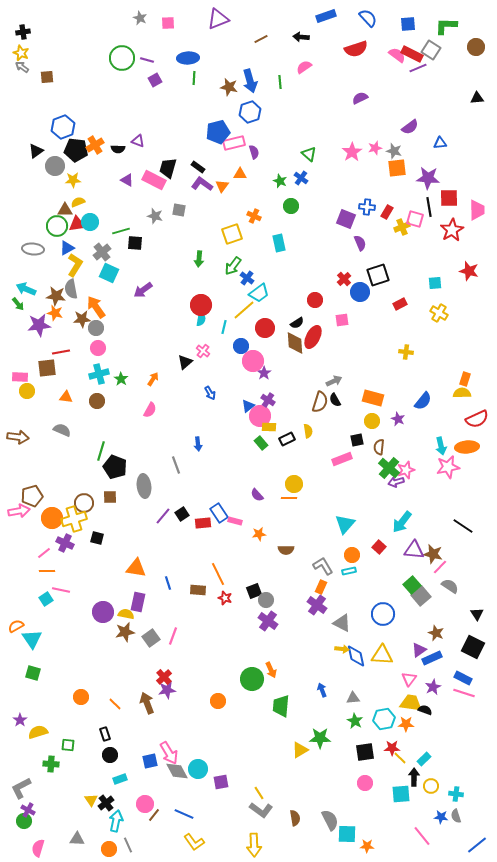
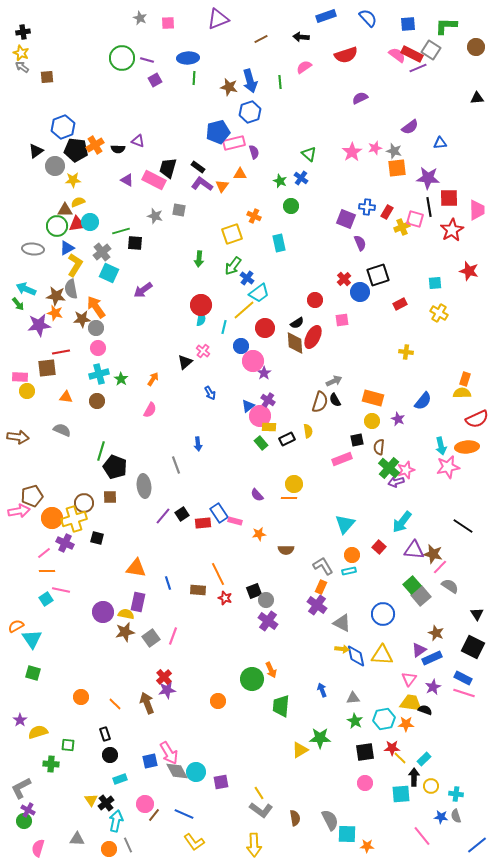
red semicircle at (356, 49): moved 10 px left, 6 px down
cyan circle at (198, 769): moved 2 px left, 3 px down
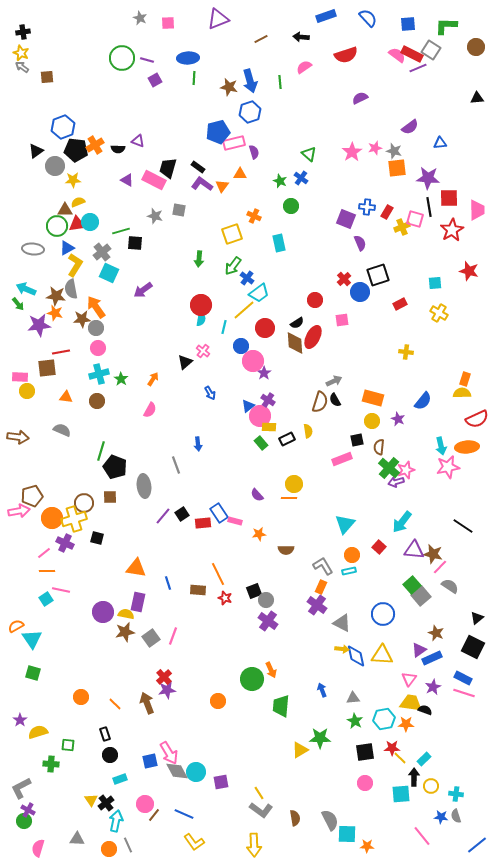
black triangle at (477, 614): moved 4 px down; rotated 24 degrees clockwise
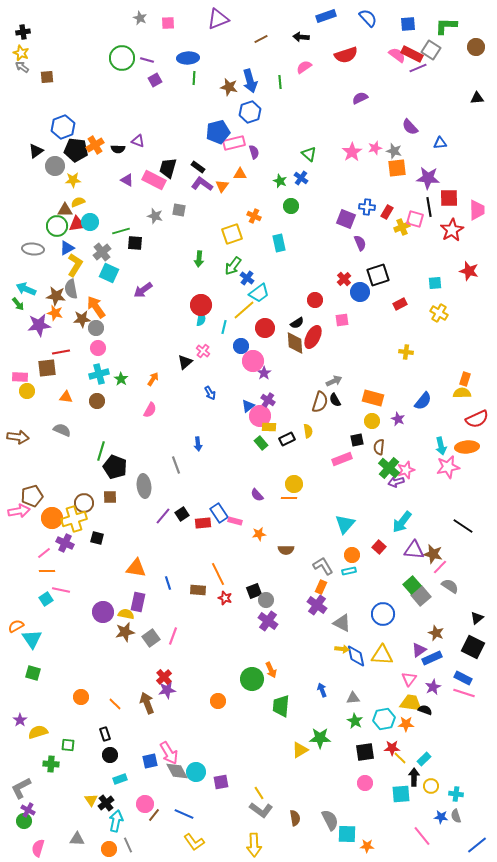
purple semicircle at (410, 127): rotated 84 degrees clockwise
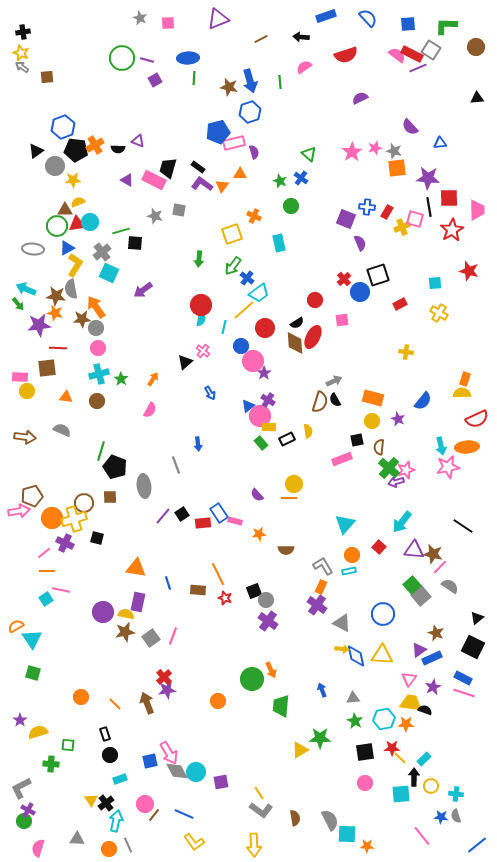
red line at (61, 352): moved 3 px left, 4 px up; rotated 12 degrees clockwise
brown arrow at (18, 437): moved 7 px right
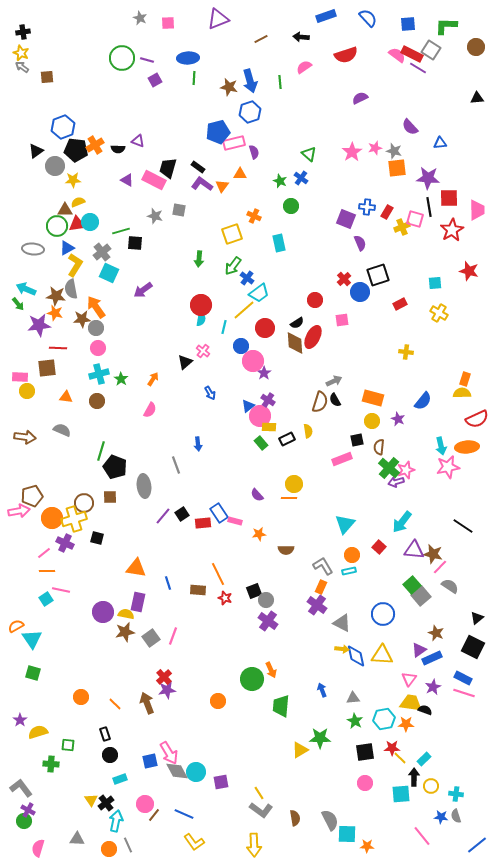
purple line at (418, 68): rotated 54 degrees clockwise
gray L-shape at (21, 788): rotated 80 degrees clockwise
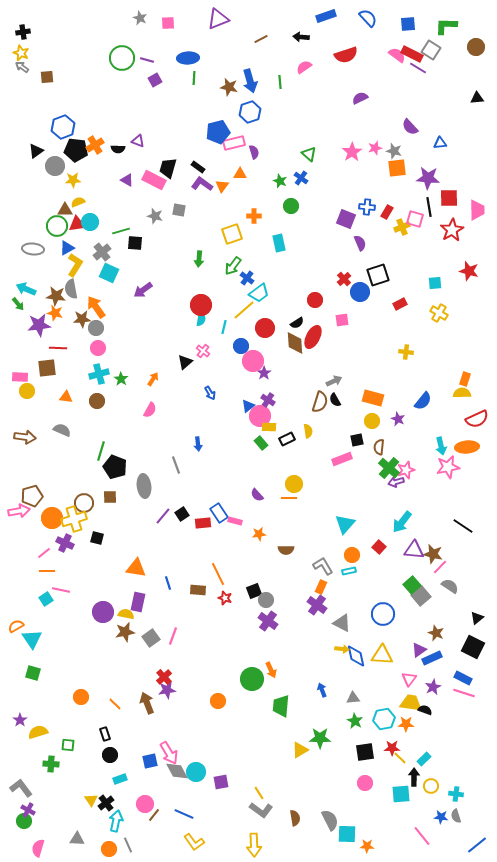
orange cross at (254, 216): rotated 24 degrees counterclockwise
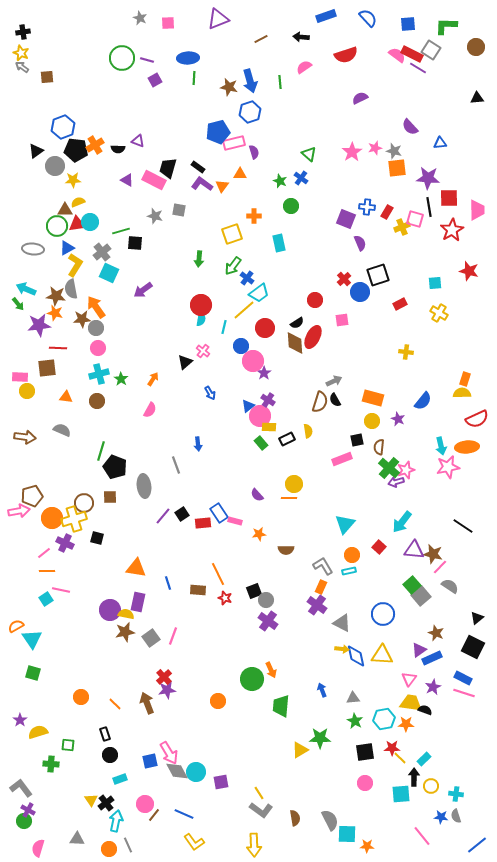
purple circle at (103, 612): moved 7 px right, 2 px up
